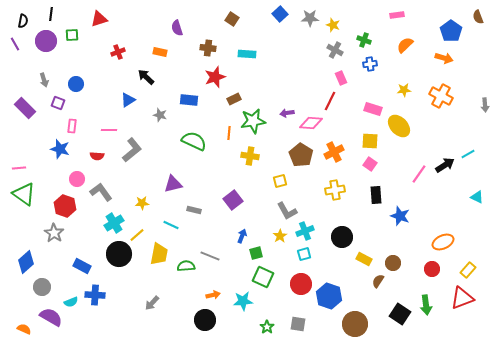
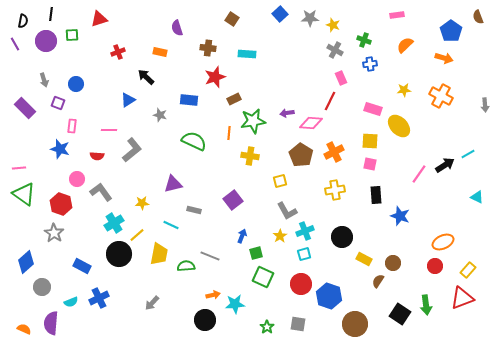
pink square at (370, 164): rotated 24 degrees counterclockwise
red hexagon at (65, 206): moved 4 px left, 2 px up
red circle at (432, 269): moved 3 px right, 3 px up
blue cross at (95, 295): moved 4 px right, 3 px down; rotated 30 degrees counterclockwise
cyan star at (243, 301): moved 8 px left, 3 px down
purple semicircle at (51, 317): moved 6 px down; rotated 115 degrees counterclockwise
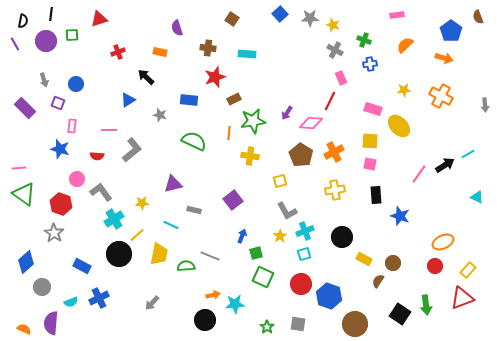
purple arrow at (287, 113): rotated 48 degrees counterclockwise
cyan cross at (114, 223): moved 4 px up
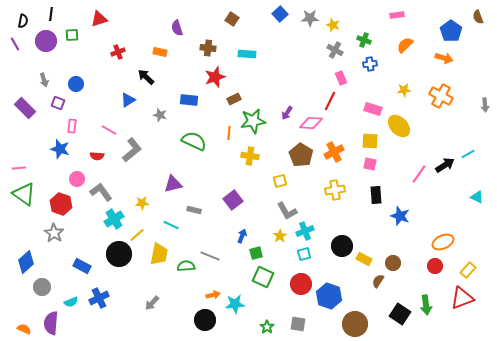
pink line at (109, 130): rotated 28 degrees clockwise
black circle at (342, 237): moved 9 px down
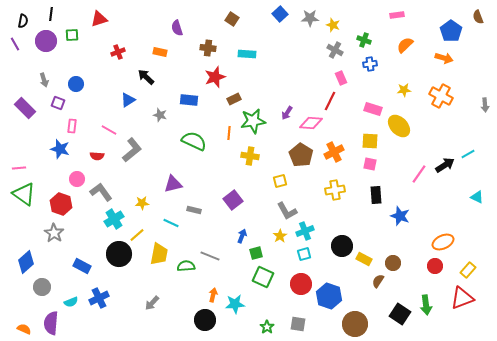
cyan line at (171, 225): moved 2 px up
orange arrow at (213, 295): rotated 64 degrees counterclockwise
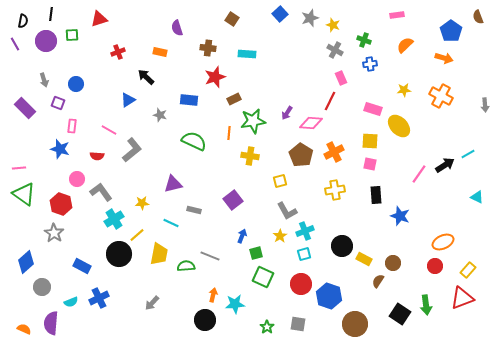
gray star at (310, 18): rotated 18 degrees counterclockwise
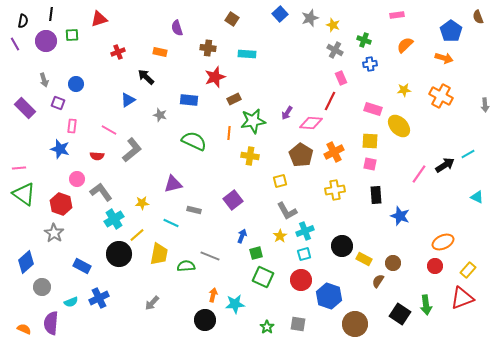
red circle at (301, 284): moved 4 px up
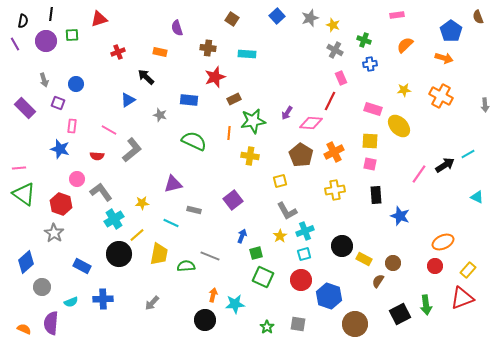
blue square at (280, 14): moved 3 px left, 2 px down
blue cross at (99, 298): moved 4 px right, 1 px down; rotated 24 degrees clockwise
black square at (400, 314): rotated 30 degrees clockwise
